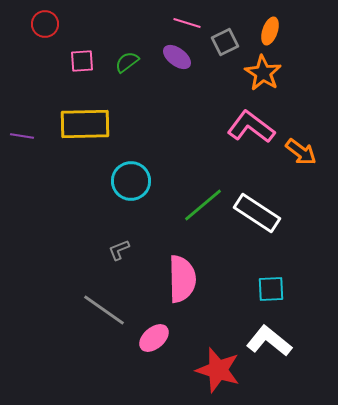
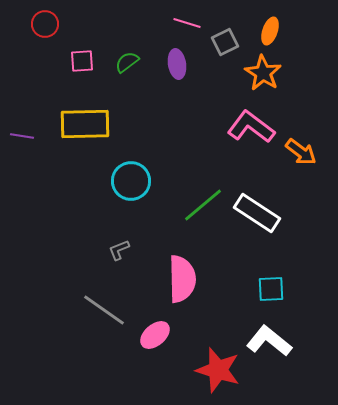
purple ellipse: moved 7 px down; rotated 44 degrees clockwise
pink ellipse: moved 1 px right, 3 px up
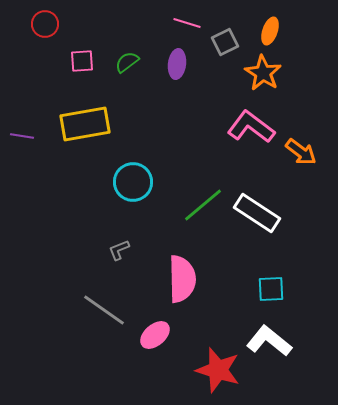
purple ellipse: rotated 16 degrees clockwise
yellow rectangle: rotated 9 degrees counterclockwise
cyan circle: moved 2 px right, 1 px down
